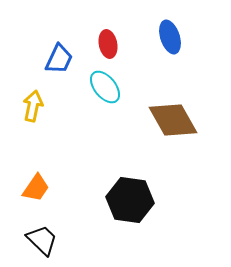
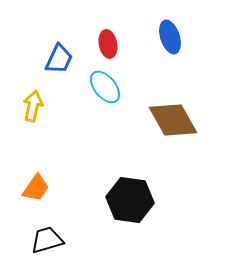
black trapezoid: moved 5 px right; rotated 60 degrees counterclockwise
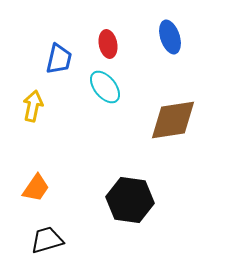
blue trapezoid: rotated 12 degrees counterclockwise
brown diamond: rotated 69 degrees counterclockwise
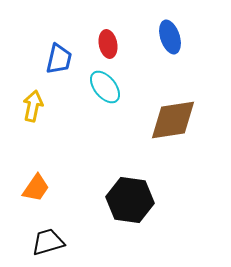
black trapezoid: moved 1 px right, 2 px down
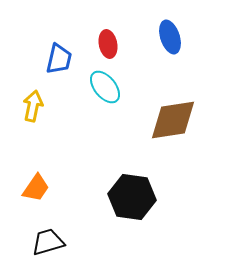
black hexagon: moved 2 px right, 3 px up
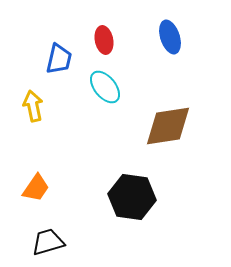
red ellipse: moved 4 px left, 4 px up
yellow arrow: rotated 24 degrees counterclockwise
brown diamond: moved 5 px left, 6 px down
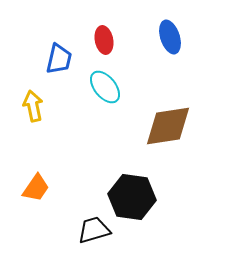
black trapezoid: moved 46 px right, 12 px up
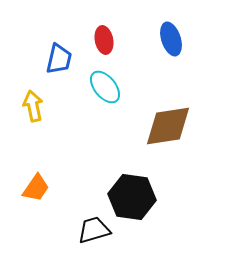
blue ellipse: moved 1 px right, 2 px down
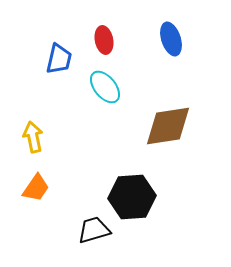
yellow arrow: moved 31 px down
black hexagon: rotated 12 degrees counterclockwise
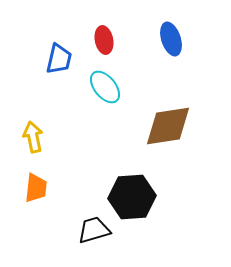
orange trapezoid: rotated 28 degrees counterclockwise
